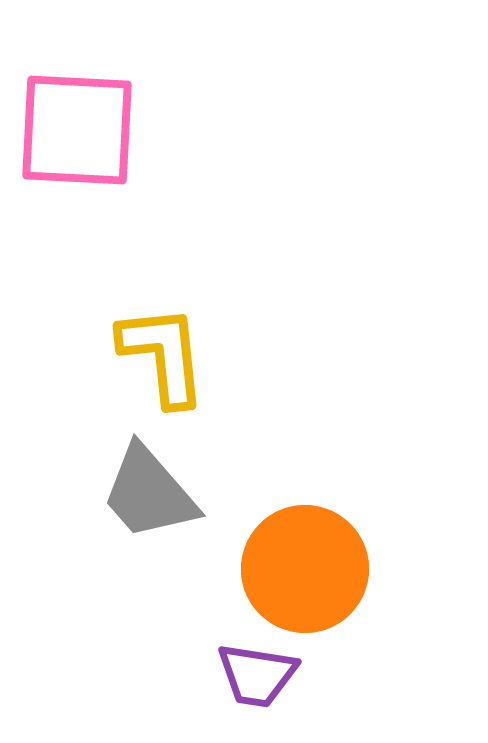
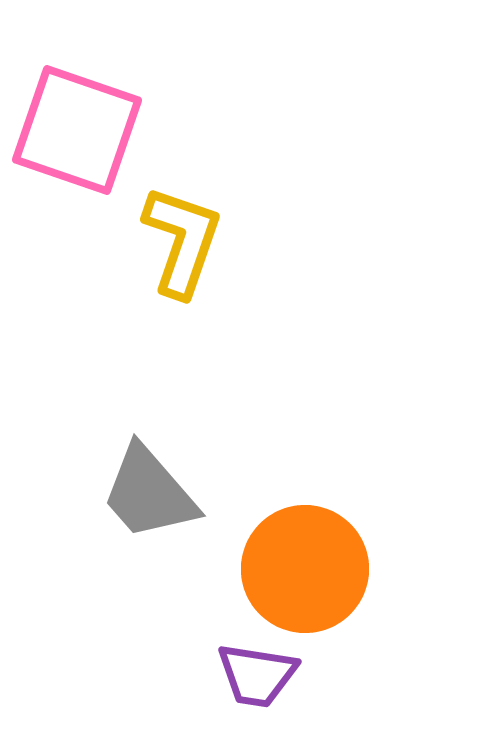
pink square: rotated 16 degrees clockwise
yellow L-shape: moved 19 px right, 114 px up; rotated 25 degrees clockwise
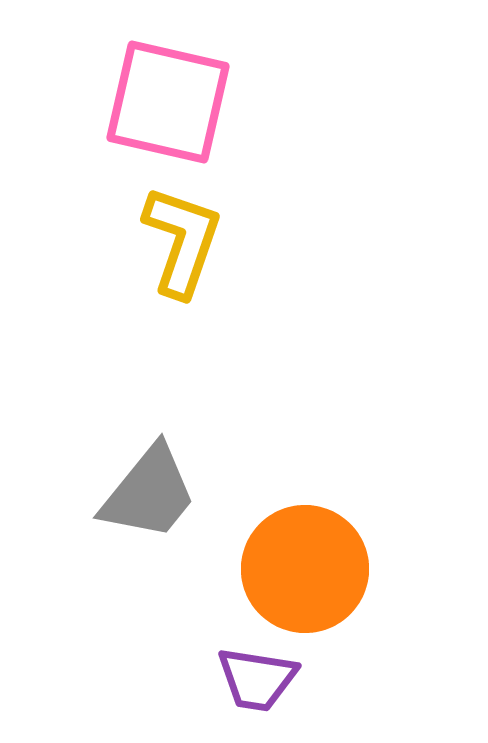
pink square: moved 91 px right, 28 px up; rotated 6 degrees counterclockwise
gray trapezoid: rotated 100 degrees counterclockwise
purple trapezoid: moved 4 px down
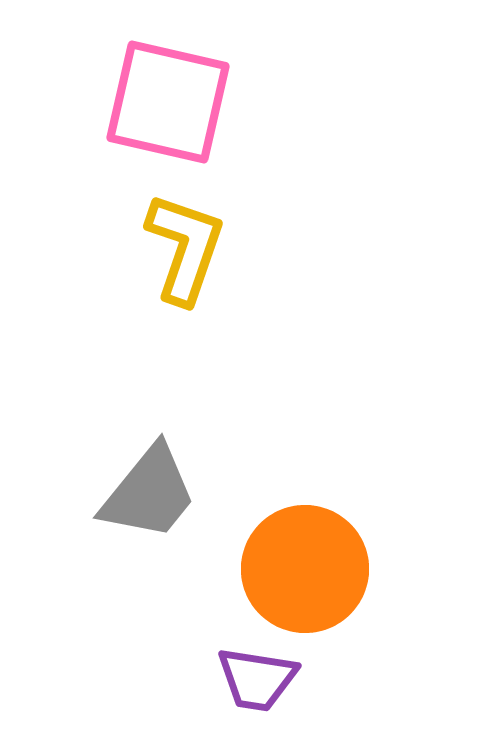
yellow L-shape: moved 3 px right, 7 px down
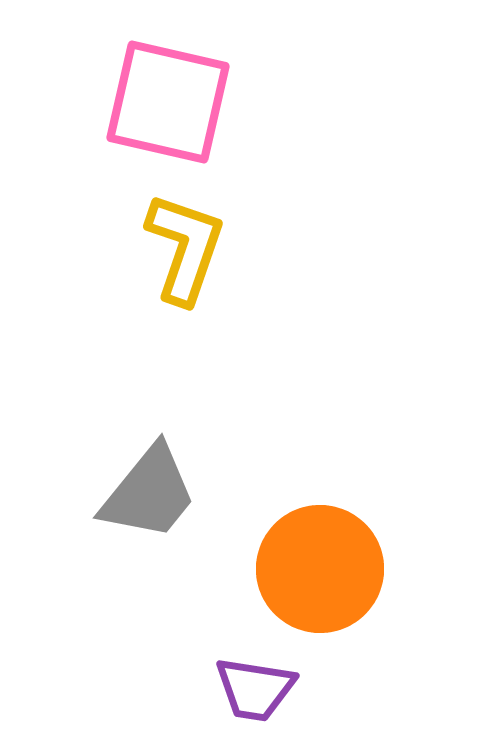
orange circle: moved 15 px right
purple trapezoid: moved 2 px left, 10 px down
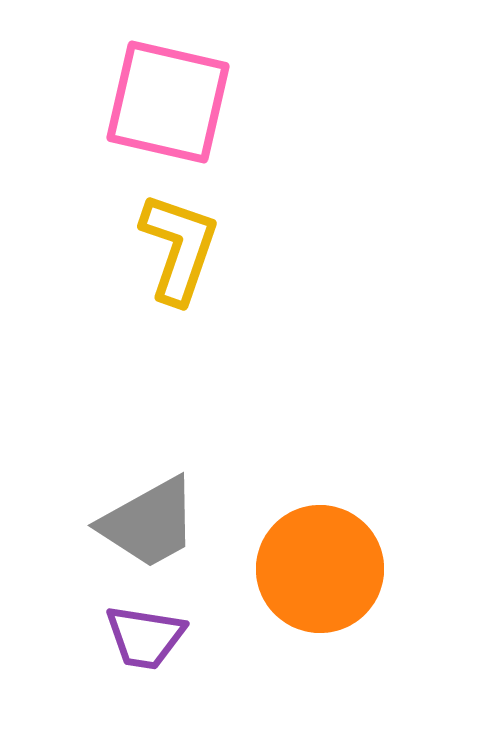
yellow L-shape: moved 6 px left
gray trapezoid: moved 30 px down; rotated 22 degrees clockwise
purple trapezoid: moved 110 px left, 52 px up
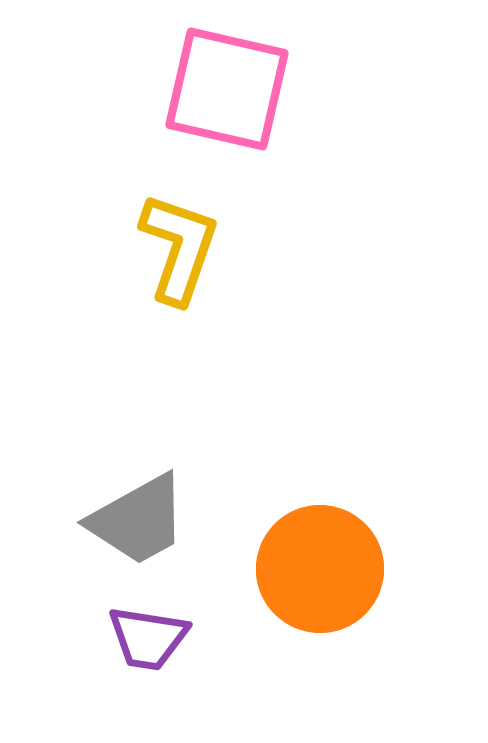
pink square: moved 59 px right, 13 px up
gray trapezoid: moved 11 px left, 3 px up
purple trapezoid: moved 3 px right, 1 px down
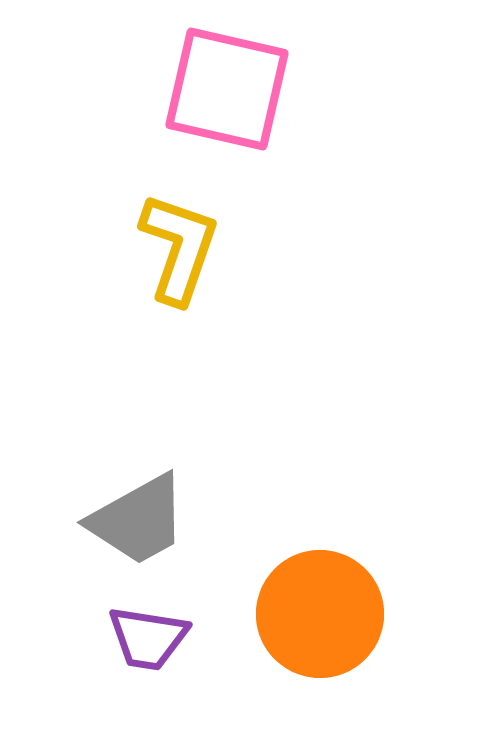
orange circle: moved 45 px down
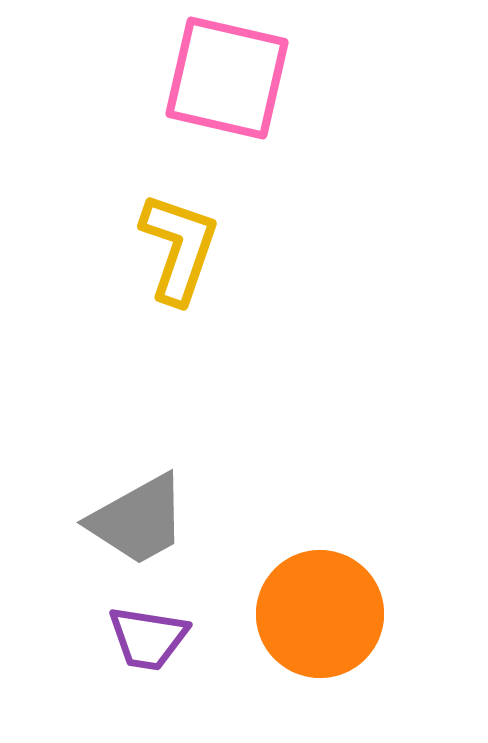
pink square: moved 11 px up
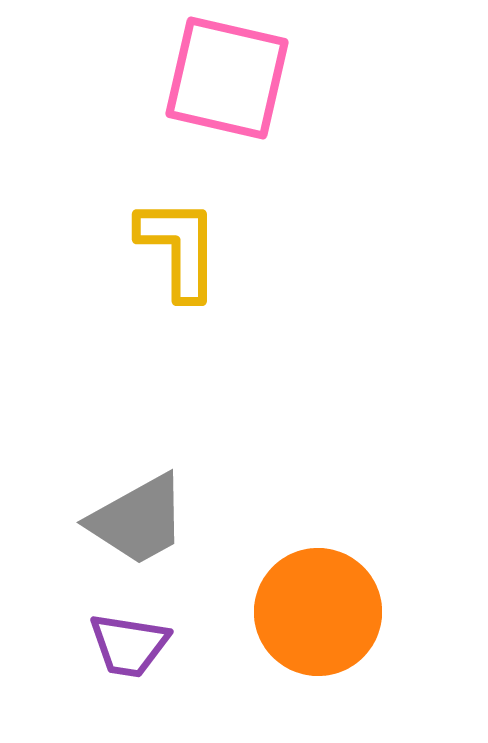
yellow L-shape: rotated 19 degrees counterclockwise
orange circle: moved 2 px left, 2 px up
purple trapezoid: moved 19 px left, 7 px down
